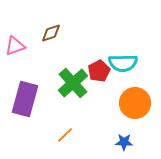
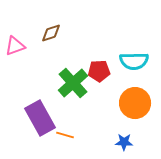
cyan semicircle: moved 11 px right, 2 px up
red pentagon: rotated 25 degrees clockwise
purple rectangle: moved 15 px right, 19 px down; rotated 44 degrees counterclockwise
orange line: rotated 60 degrees clockwise
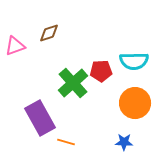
brown diamond: moved 2 px left
red pentagon: moved 2 px right
orange line: moved 1 px right, 7 px down
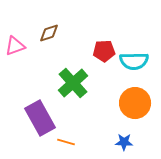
red pentagon: moved 3 px right, 20 px up
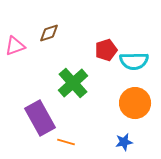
red pentagon: moved 2 px right, 1 px up; rotated 15 degrees counterclockwise
blue star: rotated 12 degrees counterclockwise
